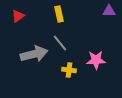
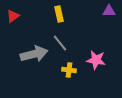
red triangle: moved 5 px left
pink star: rotated 12 degrees clockwise
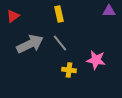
gray arrow: moved 4 px left, 10 px up; rotated 12 degrees counterclockwise
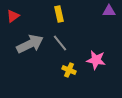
yellow cross: rotated 16 degrees clockwise
